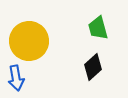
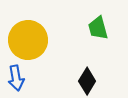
yellow circle: moved 1 px left, 1 px up
black diamond: moved 6 px left, 14 px down; rotated 16 degrees counterclockwise
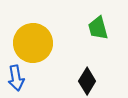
yellow circle: moved 5 px right, 3 px down
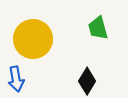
yellow circle: moved 4 px up
blue arrow: moved 1 px down
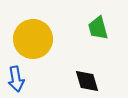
black diamond: rotated 48 degrees counterclockwise
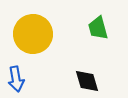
yellow circle: moved 5 px up
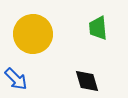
green trapezoid: rotated 10 degrees clockwise
blue arrow: rotated 35 degrees counterclockwise
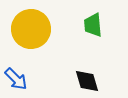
green trapezoid: moved 5 px left, 3 px up
yellow circle: moved 2 px left, 5 px up
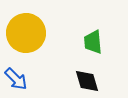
green trapezoid: moved 17 px down
yellow circle: moved 5 px left, 4 px down
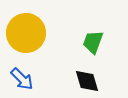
green trapezoid: rotated 25 degrees clockwise
blue arrow: moved 6 px right
